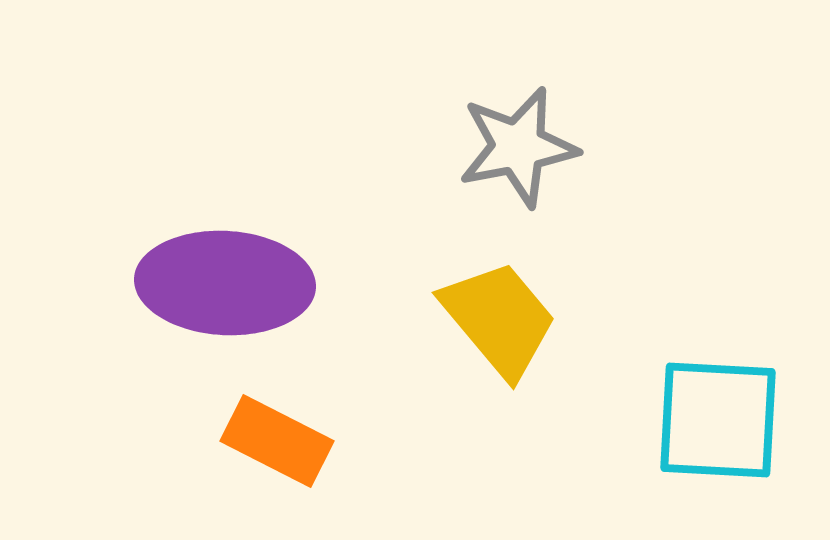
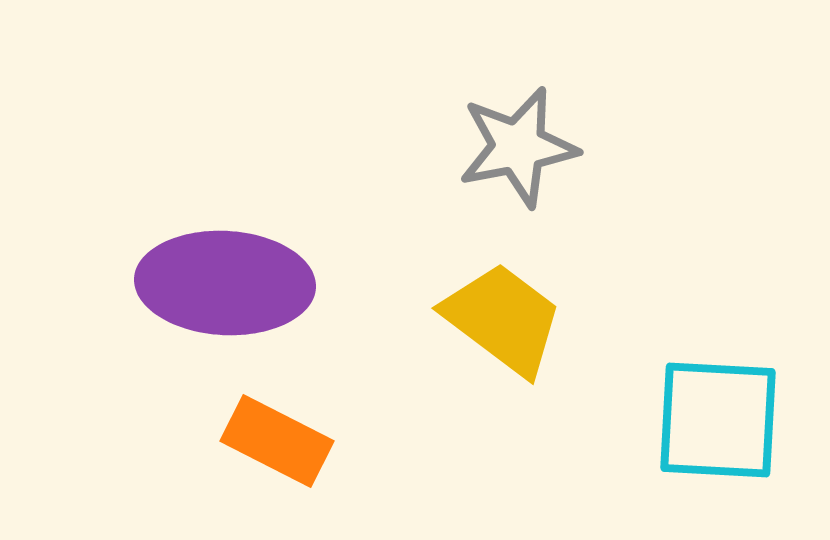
yellow trapezoid: moved 4 px right; rotated 13 degrees counterclockwise
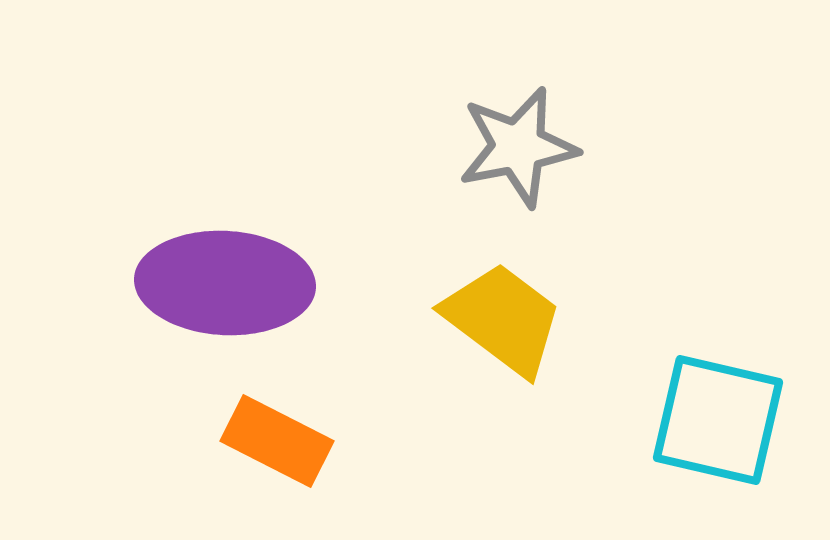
cyan square: rotated 10 degrees clockwise
